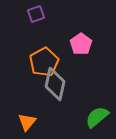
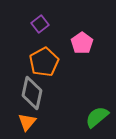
purple square: moved 4 px right, 10 px down; rotated 18 degrees counterclockwise
pink pentagon: moved 1 px right, 1 px up
gray diamond: moved 23 px left, 9 px down
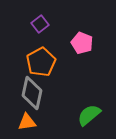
pink pentagon: rotated 15 degrees counterclockwise
orange pentagon: moved 3 px left
green semicircle: moved 8 px left, 2 px up
orange triangle: rotated 42 degrees clockwise
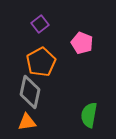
gray diamond: moved 2 px left, 1 px up
green semicircle: rotated 40 degrees counterclockwise
